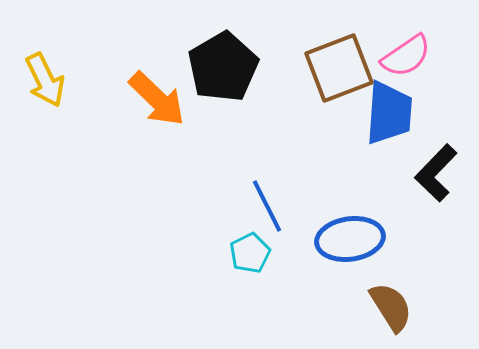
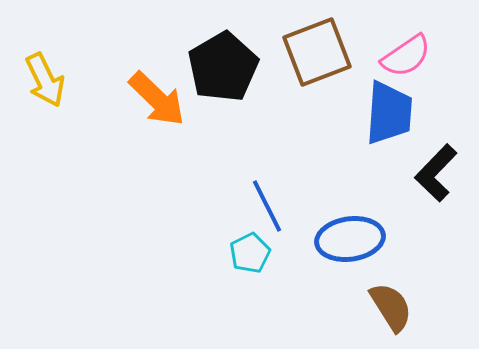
brown square: moved 22 px left, 16 px up
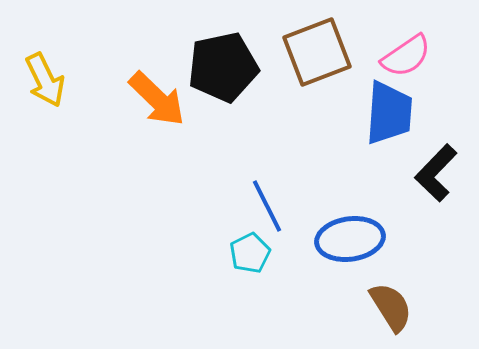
black pentagon: rotated 18 degrees clockwise
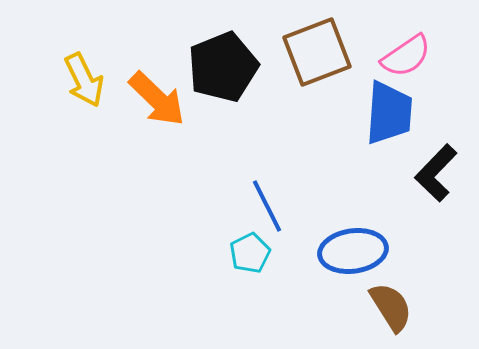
black pentagon: rotated 10 degrees counterclockwise
yellow arrow: moved 39 px right
blue ellipse: moved 3 px right, 12 px down
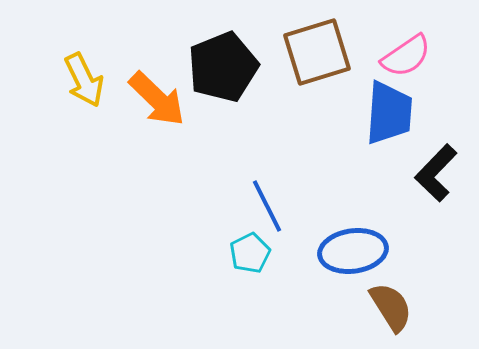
brown square: rotated 4 degrees clockwise
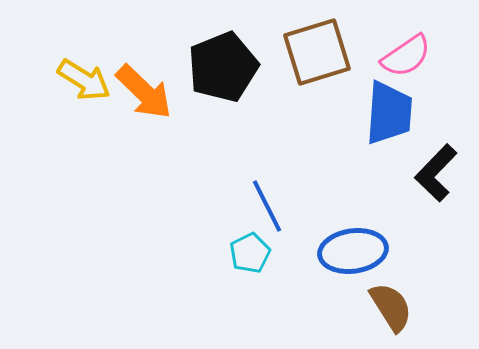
yellow arrow: rotated 32 degrees counterclockwise
orange arrow: moved 13 px left, 7 px up
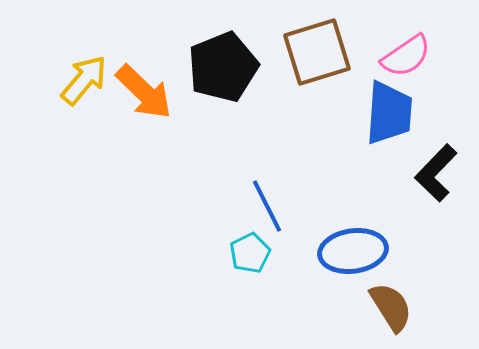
yellow arrow: rotated 82 degrees counterclockwise
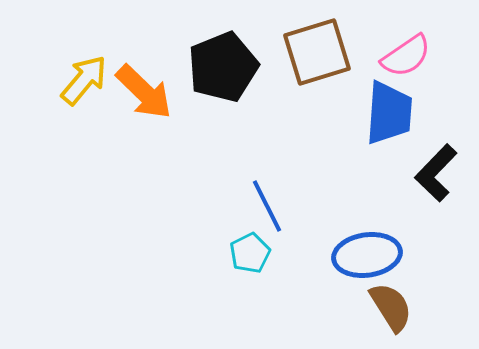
blue ellipse: moved 14 px right, 4 px down
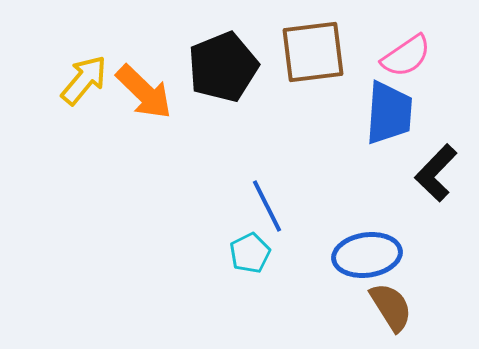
brown square: moved 4 px left; rotated 10 degrees clockwise
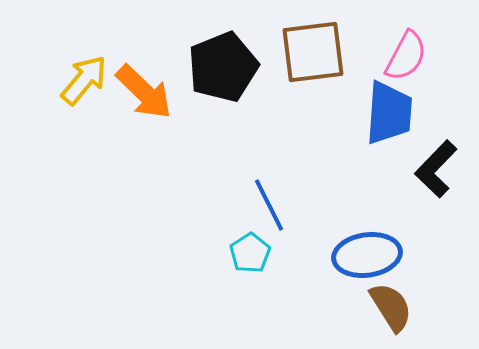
pink semicircle: rotated 28 degrees counterclockwise
black L-shape: moved 4 px up
blue line: moved 2 px right, 1 px up
cyan pentagon: rotated 6 degrees counterclockwise
